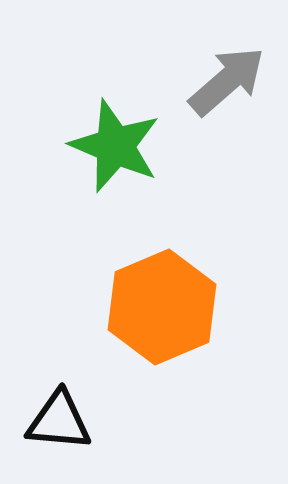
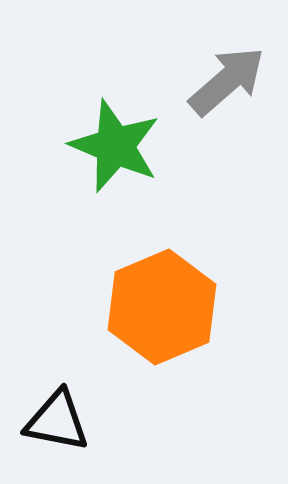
black triangle: moved 2 px left; rotated 6 degrees clockwise
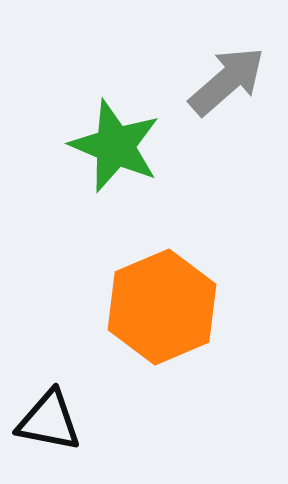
black triangle: moved 8 px left
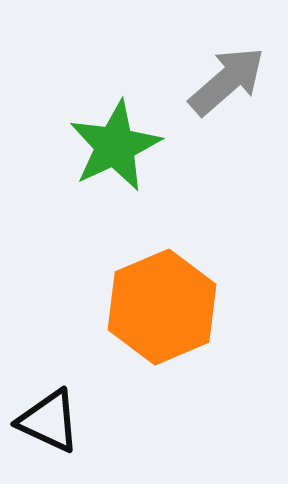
green star: rotated 24 degrees clockwise
black triangle: rotated 14 degrees clockwise
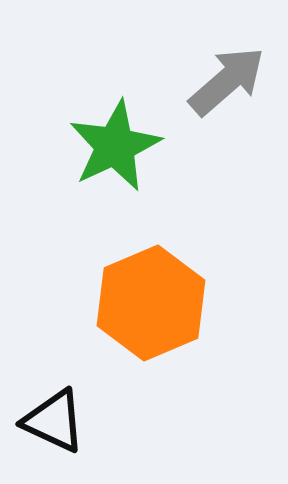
orange hexagon: moved 11 px left, 4 px up
black triangle: moved 5 px right
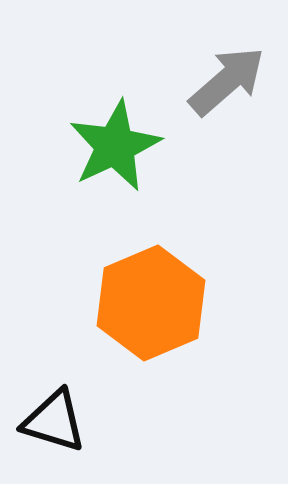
black triangle: rotated 8 degrees counterclockwise
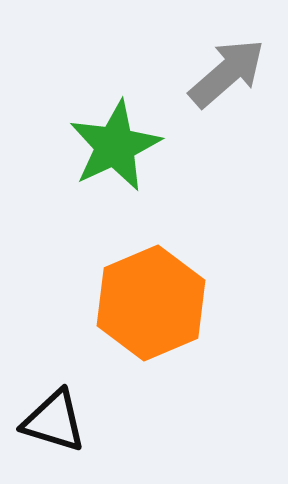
gray arrow: moved 8 px up
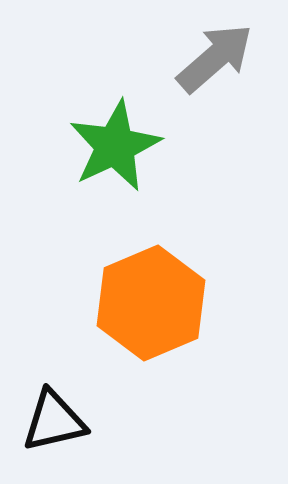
gray arrow: moved 12 px left, 15 px up
black triangle: rotated 30 degrees counterclockwise
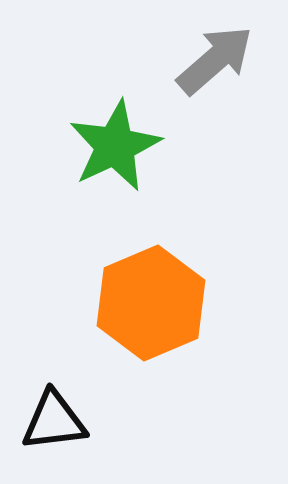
gray arrow: moved 2 px down
black triangle: rotated 6 degrees clockwise
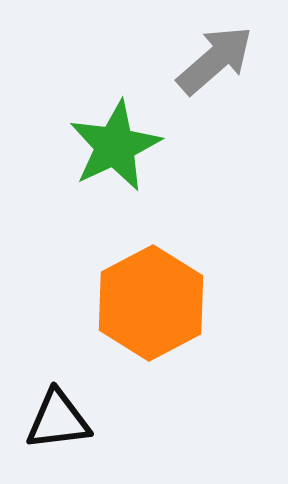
orange hexagon: rotated 5 degrees counterclockwise
black triangle: moved 4 px right, 1 px up
